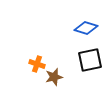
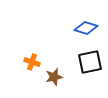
black square: moved 2 px down
orange cross: moved 5 px left, 2 px up
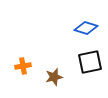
orange cross: moved 9 px left, 4 px down; rotated 28 degrees counterclockwise
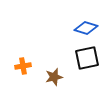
black square: moved 3 px left, 4 px up
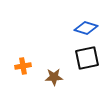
brown star: rotated 12 degrees clockwise
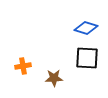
black square: rotated 15 degrees clockwise
brown star: moved 1 px down
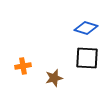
brown star: rotated 12 degrees counterclockwise
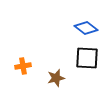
blue diamond: rotated 20 degrees clockwise
brown star: moved 2 px right
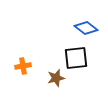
black square: moved 11 px left; rotated 10 degrees counterclockwise
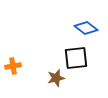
orange cross: moved 10 px left
